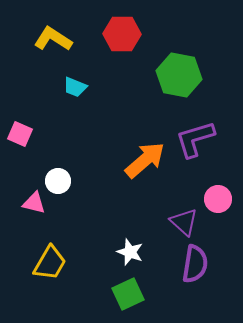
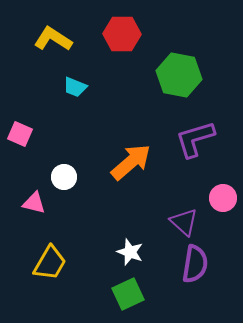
orange arrow: moved 14 px left, 2 px down
white circle: moved 6 px right, 4 px up
pink circle: moved 5 px right, 1 px up
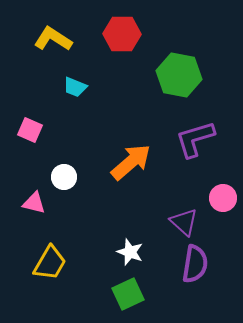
pink square: moved 10 px right, 4 px up
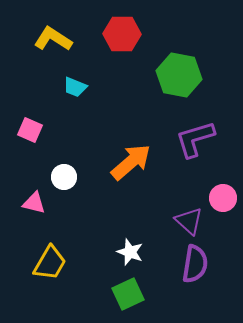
purple triangle: moved 5 px right, 1 px up
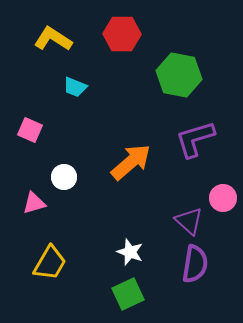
pink triangle: rotated 30 degrees counterclockwise
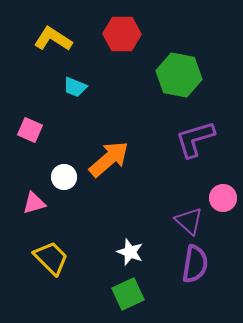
orange arrow: moved 22 px left, 3 px up
yellow trapezoid: moved 1 px right, 5 px up; rotated 75 degrees counterclockwise
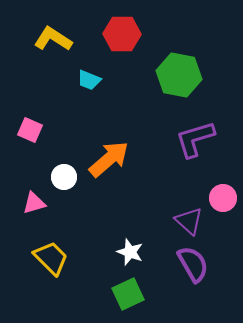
cyan trapezoid: moved 14 px right, 7 px up
purple semicircle: moved 2 px left; rotated 39 degrees counterclockwise
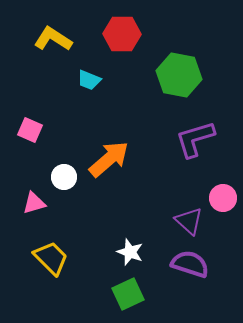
purple semicircle: moved 3 px left; rotated 42 degrees counterclockwise
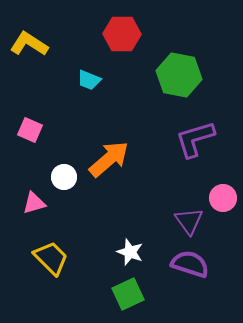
yellow L-shape: moved 24 px left, 5 px down
purple triangle: rotated 12 degrees clockwise
